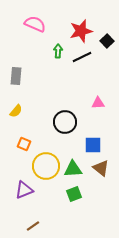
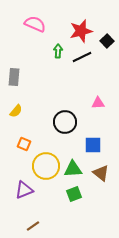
gray rectangle: moved 2 px left, 1 px down
brown triangle: moved 5 px down
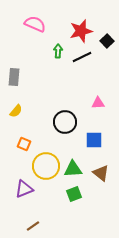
blue square: moved 1 px right, 5 px up
purple triangle: moved 1 px up
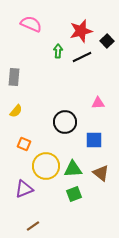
pink semicircle: moved 4 px left
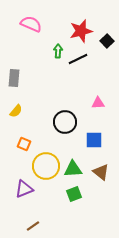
black line: moved 4 px left, 2 px down
gray rectangle: moved 1 px down
brown triangle: moved 1 px up
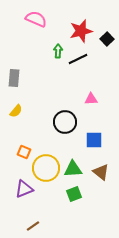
pink semicircle: moved 5 px right, 5 px up
black square: moved 2 px up
pink triangle: moved 7 px left, 4 px up
orange square: moved 8 px down
yellow circle: moved 2 px down
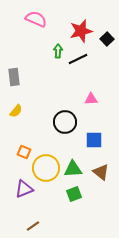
gray rectangle: moved 1 px up; rotated 12 degrees counterclockwise
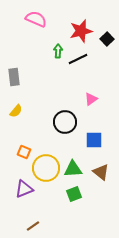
pink triangle: rotated 32 degrees counterclockwise
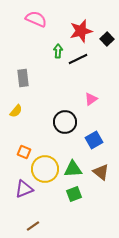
gray rectangle: moved 9 px right, 1 px down
blue square: rotated 30 degrees counterclockwise
yellow circle: moved 1 px left, 1 px down
